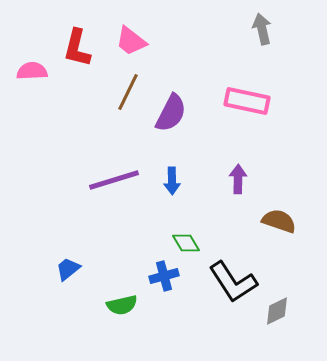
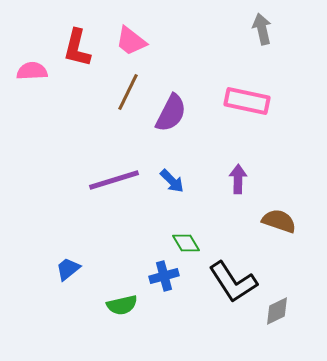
blue arrow: rotated 44 degrees counterclockwise
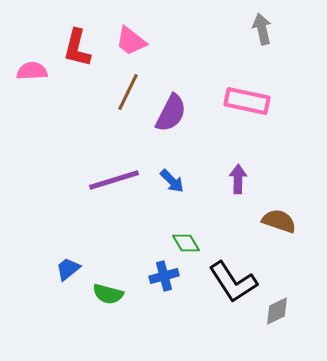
green semicircle: moved 14 px left, 11 px up; rotated 28 degrees clockwise
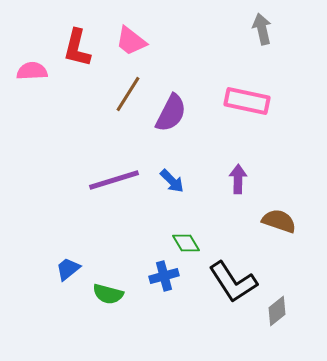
brown line: moved 2 px down; rotated 6 degrees clockwise
gray diamond: rotated 12 degrees counterclockwise
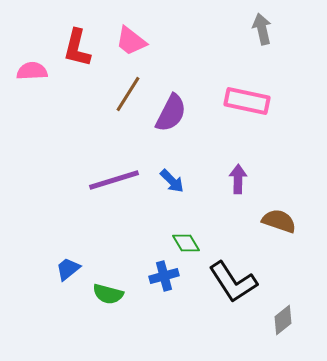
gray diamond: moved 6 px right, 9 px down
